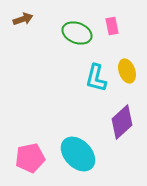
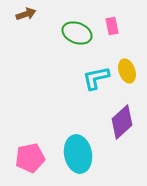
brown arrow: moved 3 px right, 5 px up
cyan L-shape: rotated 64 degrees clockwise
cyan ellipse: rotated 33 degrees clockwise
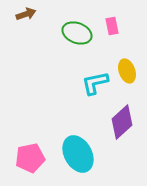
cyan L-shape: moved 1 px left, 5 px down
cyan ellipse: rotated 18 degrees counterclockwise
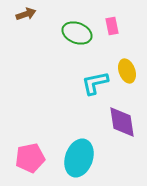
purple diamond: rotated 56 degrees counterclockwise
cyan ellipse: moved 1 px right, 4 px down; rotated 48 degrees clockwise
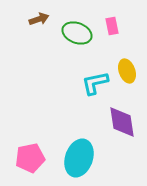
brown arrow: moved 13 px right, 5 px down
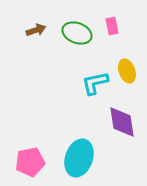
brown arrow: moved 3 px left, 11 px down
pink pentagon: moved 4 px down
